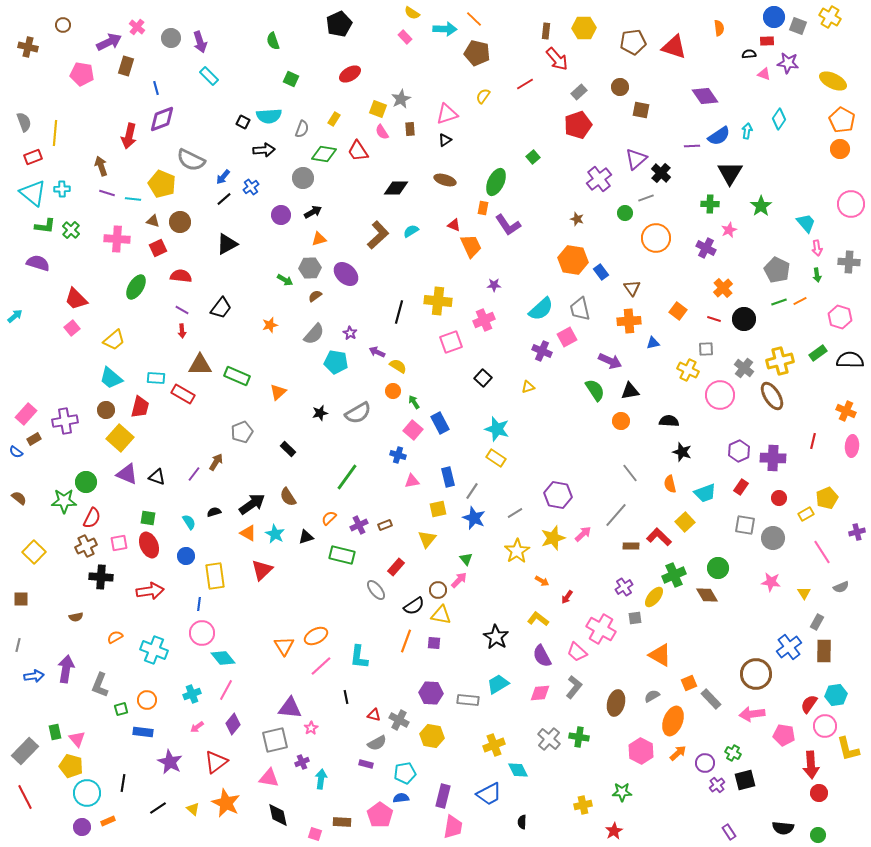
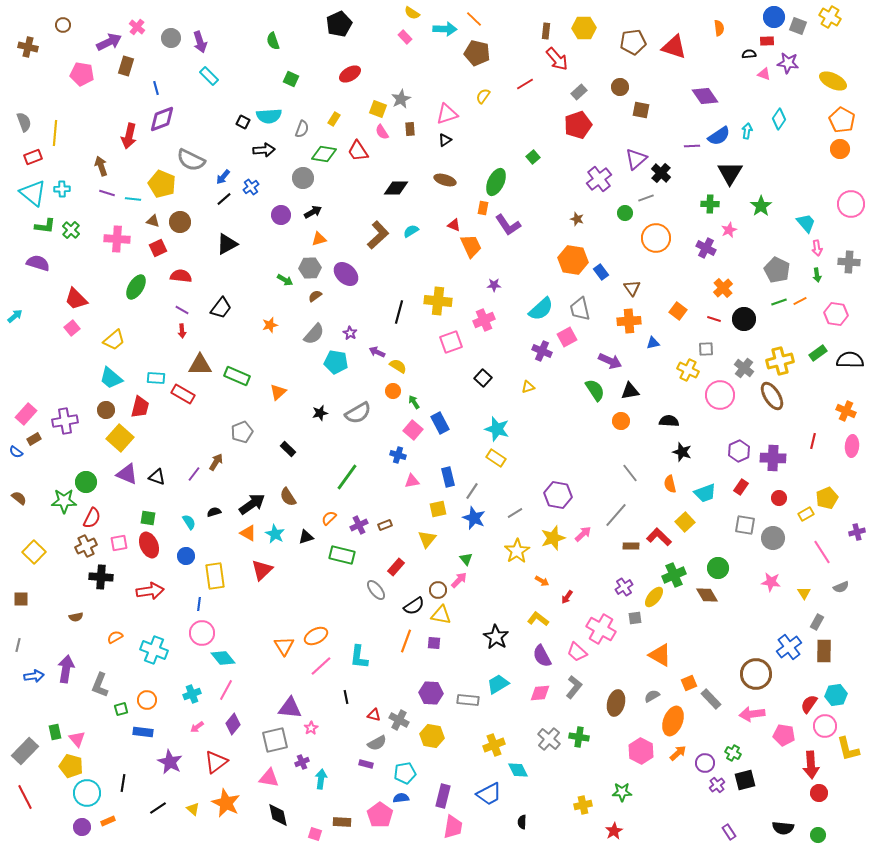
pink hexagon at (840, 317): moved 4 px left, 3 px up; rotated 10 degrees counterclockwise
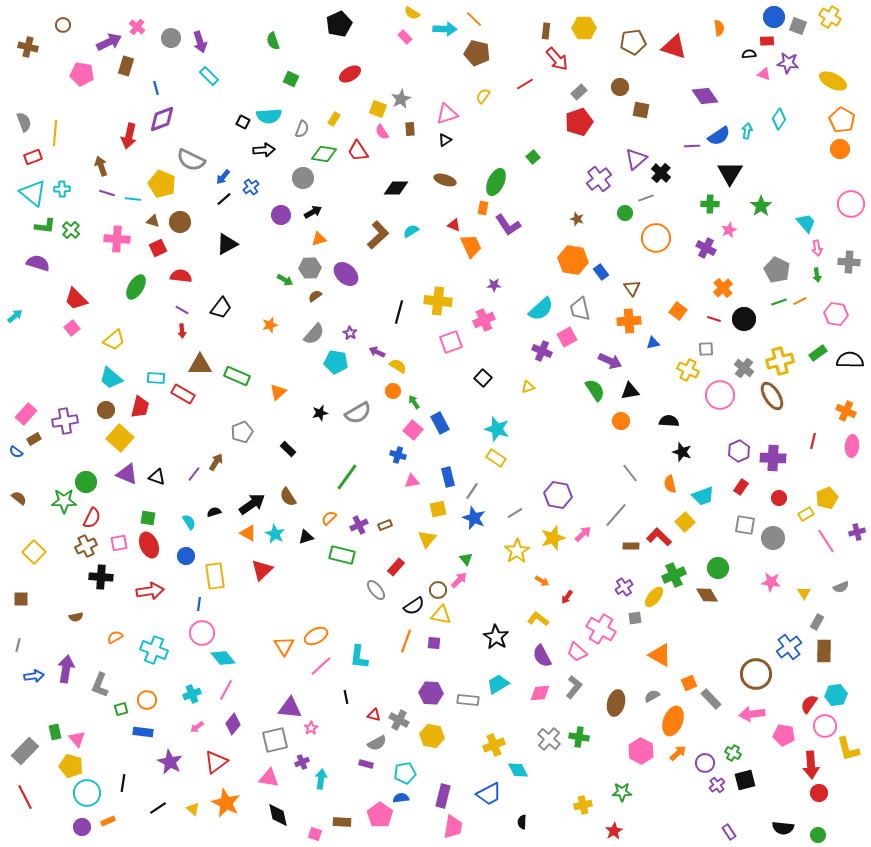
red pentagon at (578, 125): moved 1 px right, 3 px up
cyan trapezoid at (705, 493): moved 2 px left, 3 px down
pink line at (822, 552): moved 4 px right, 11 px up
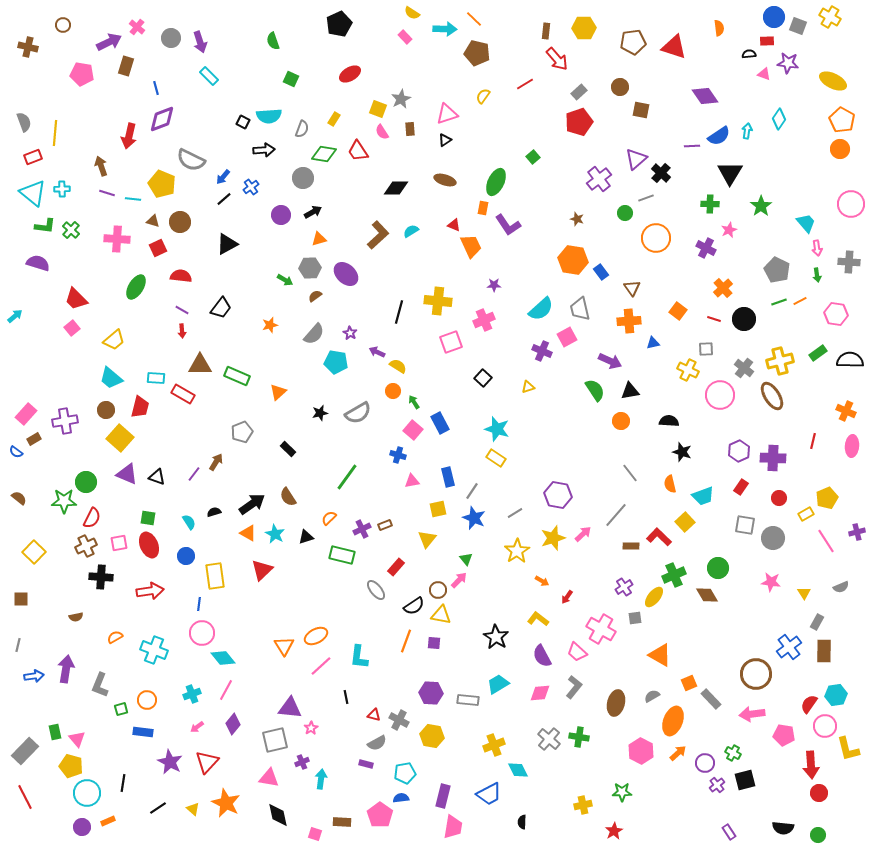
purple cross at (359, 525): moved 3 px right, 4 px down
red triangle at (216, 762): moved 9 px left; rotated 10 degrees counterclockwise
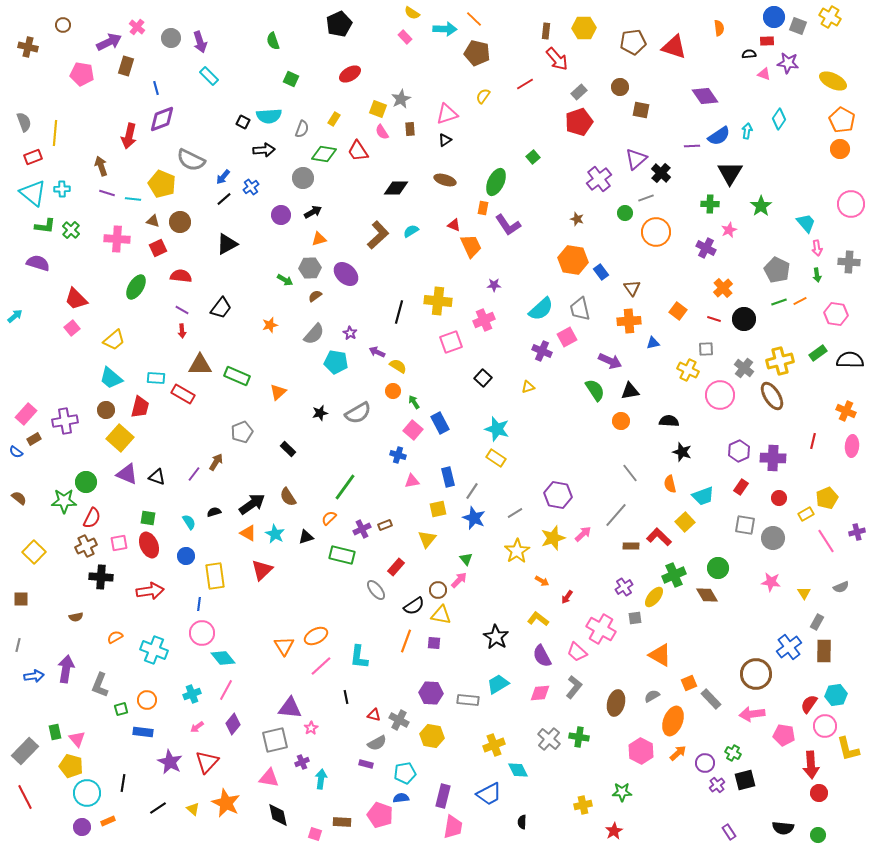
orange circle at (656, 238): moved 6 px up
green line at (347, 477): moved 2 px left, 10 px down
pink pentagon at (380, 815): rotated 15 degrees counterclockwise
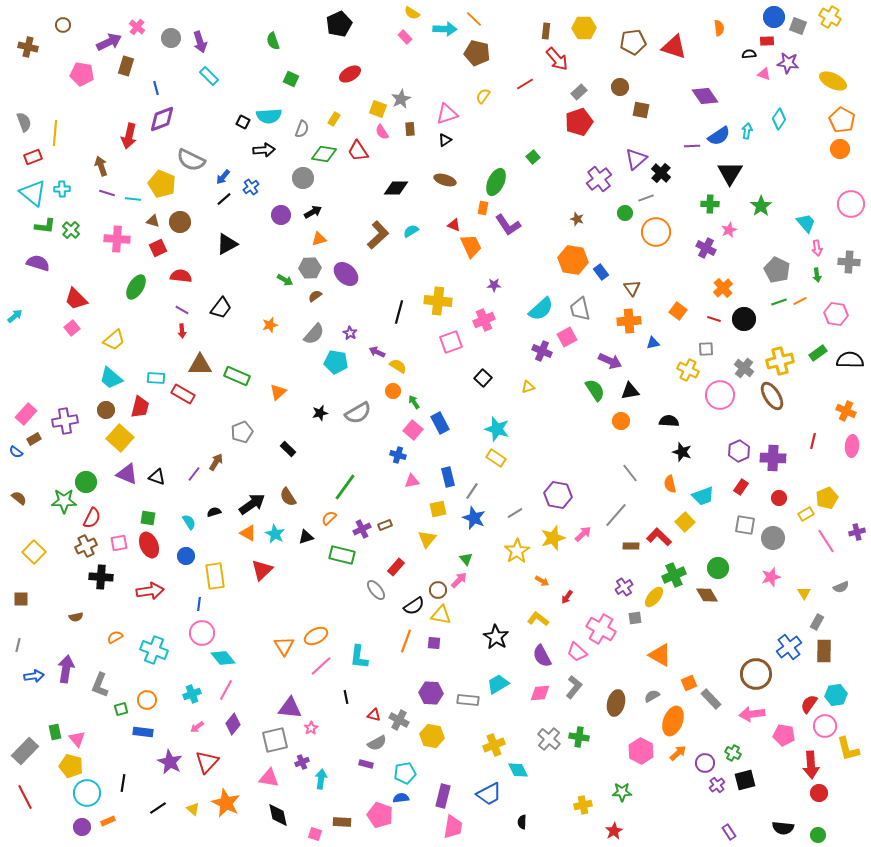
pink star at (771, 582): moved 5 px up; rotated 24 degrees counterclockwise
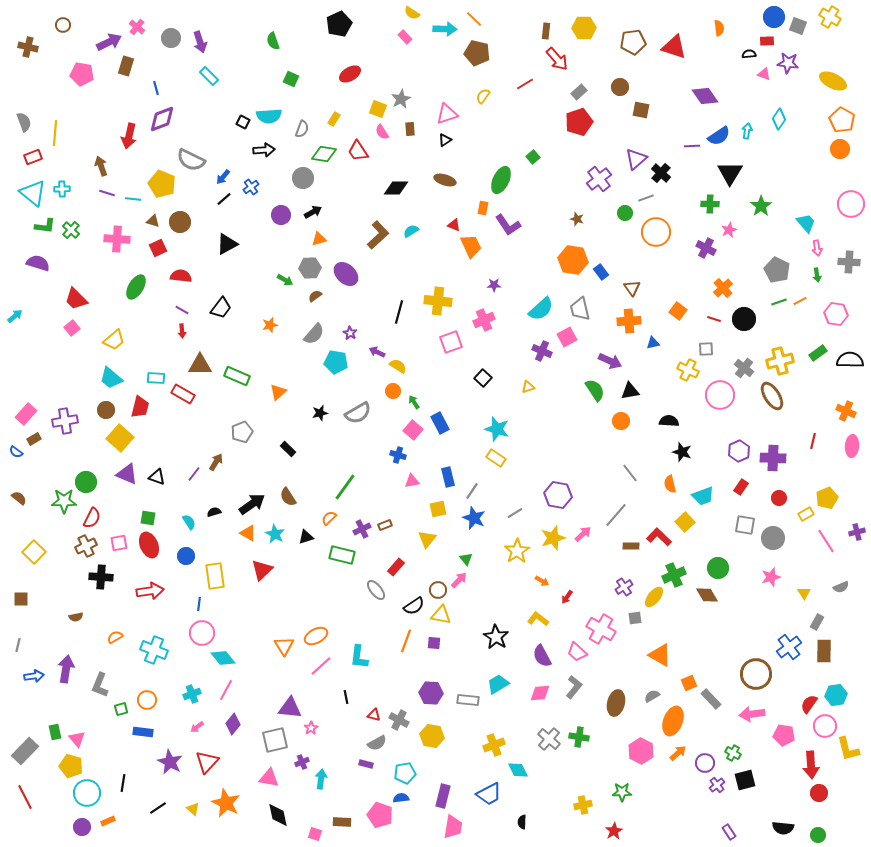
green ellipse at (496, 182): moved 5 px right, 2 px up
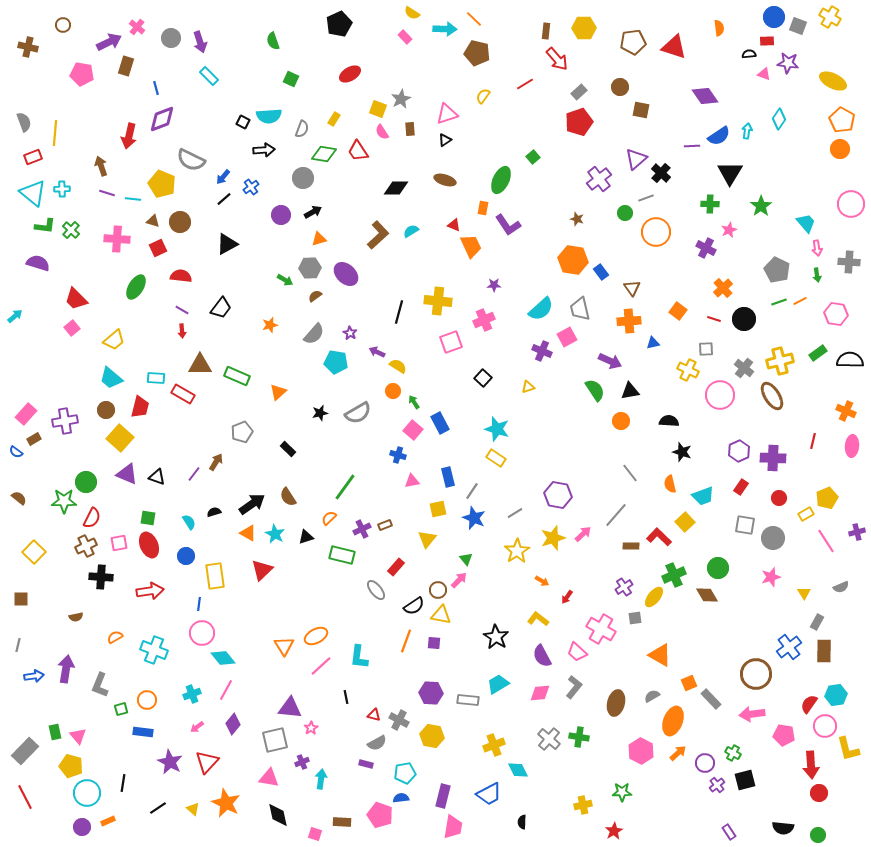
pink triangle at (77, 739): moved 1 px right, 3 px up
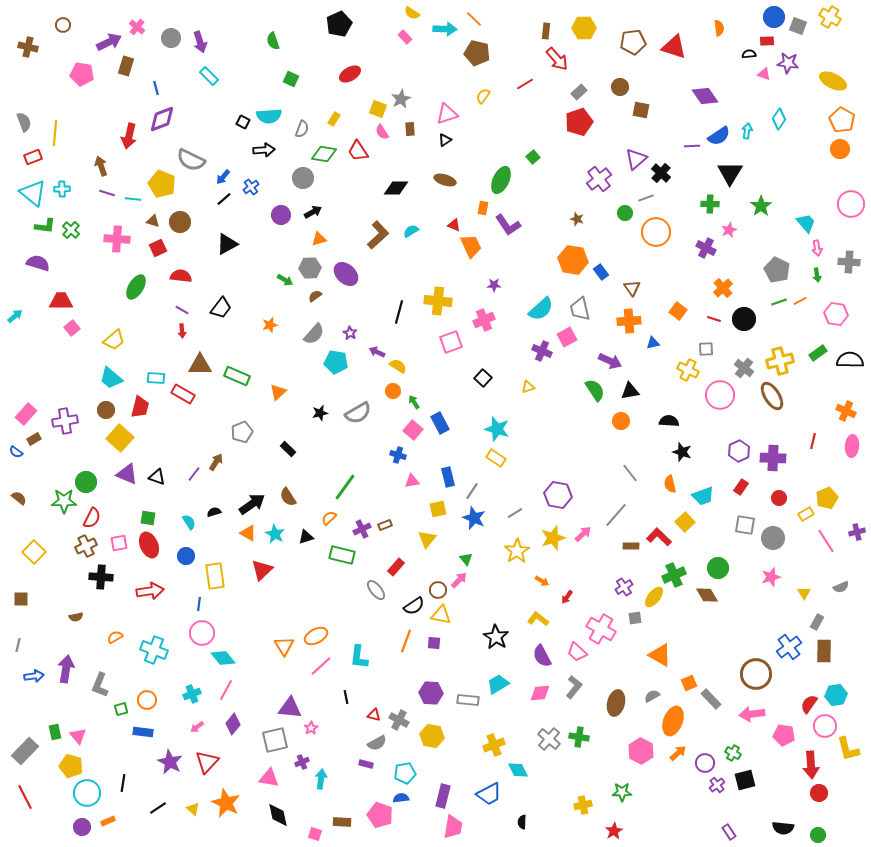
red trapezoid at (76, 299): moved 15 px left, 2 px down; rotated 135 degrees clockwise
